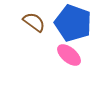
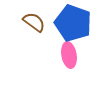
pink ellipse: rotated 40 degrees clockwise
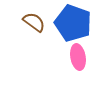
pink ellipse: moved 9 px right, 2 px down
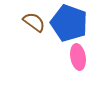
blue pentagon: moved 4 px left
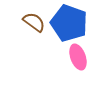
pink ellipse: rotated 10 degrees counterclockwise
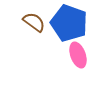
pink ellipse: moved 2 px up
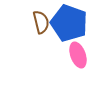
brown semicircle: moved 7 px right; rotated 40 degrees clockwise
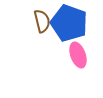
brown semicircle: moved 1 px right, 1 px up
